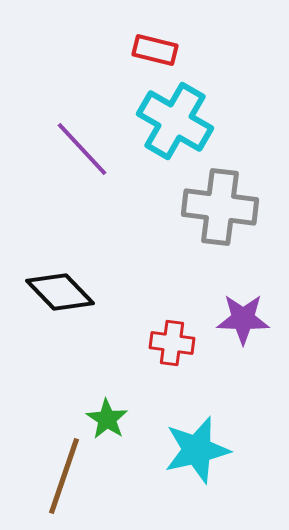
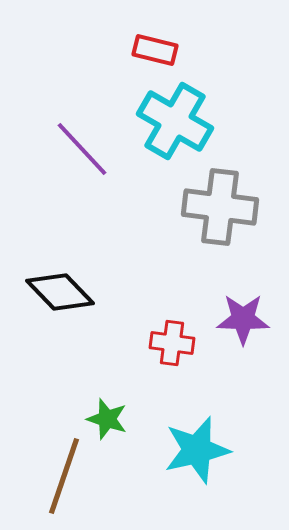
green star: rotated 15 degrees counterclockwise
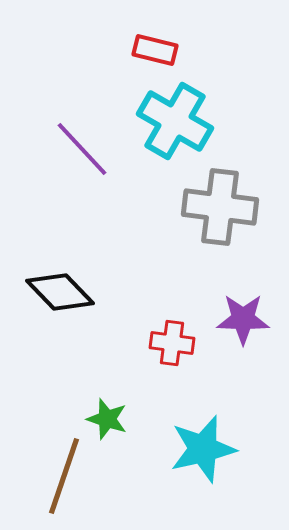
cyan star: moved 6 px right, 1 px up
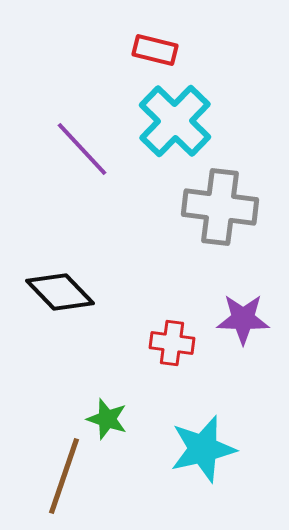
cyan cross: rotated 14 degrees clockwise
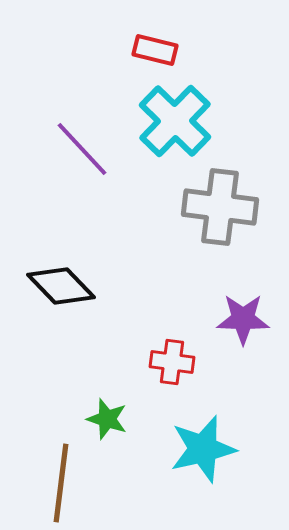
black diamond: moved 1 px right, 6 px up
red cross: moved 19 px down
brown line: moved 3 px left, 7 px down; rotated 12 degrees counterclockwise
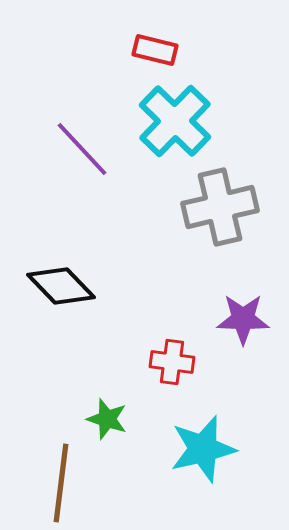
gray cross: rotated 20 degrees counterclockwise
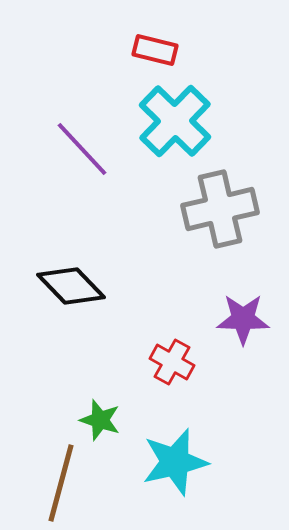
gray cross: moved 2 px down
black diamond: moved 10 px right
red cross: rotated 21 degrees clockwise
green star: moved 7 px left, 1 px down
cyan star: moved 28 px left, 13 px down
brown line: rotated 8 degrees clockwise
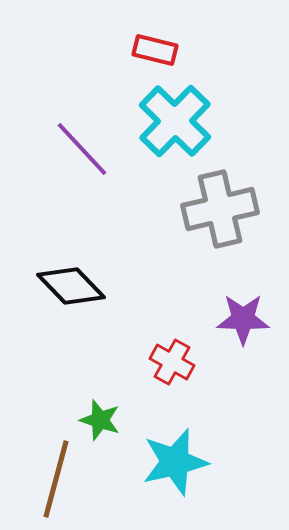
brown line: moved 5 px left, 4 px up
